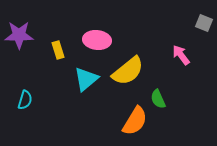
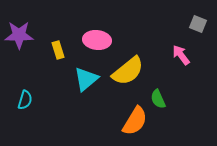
gray square: moved 6 px left, 1 px down
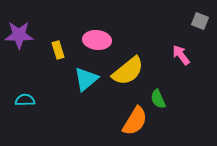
gray square: moved 2 px right, 3 px up
cyan semicircle: rotated 108 degrees counterclockwise
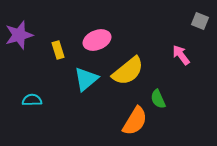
purple star: rotated 16 degrees counterclockwise
pink ellipse: rotated 28 degrees counterclockwise
cyan semicircle: moved 7 px right
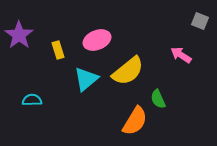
purple star: rotated 20 degrees counterclockwise
pink arrow: rotated 20 degrees counterclockwise
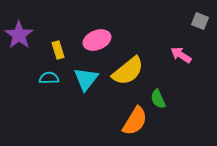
cyan triangle: rotated 12 degrees counterclockwise
cyan semicircle: moved 17 px right, 22 px up
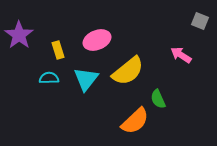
orange semicircle: rotated 16 degrees clockwise
